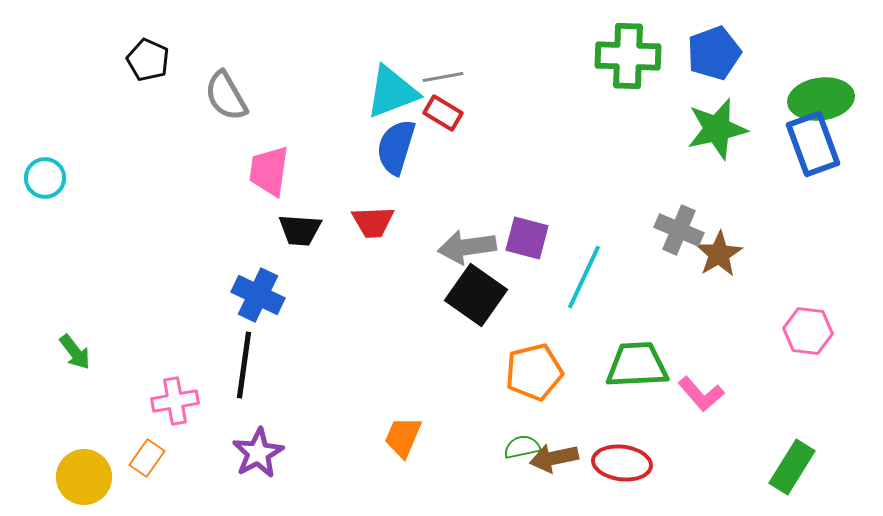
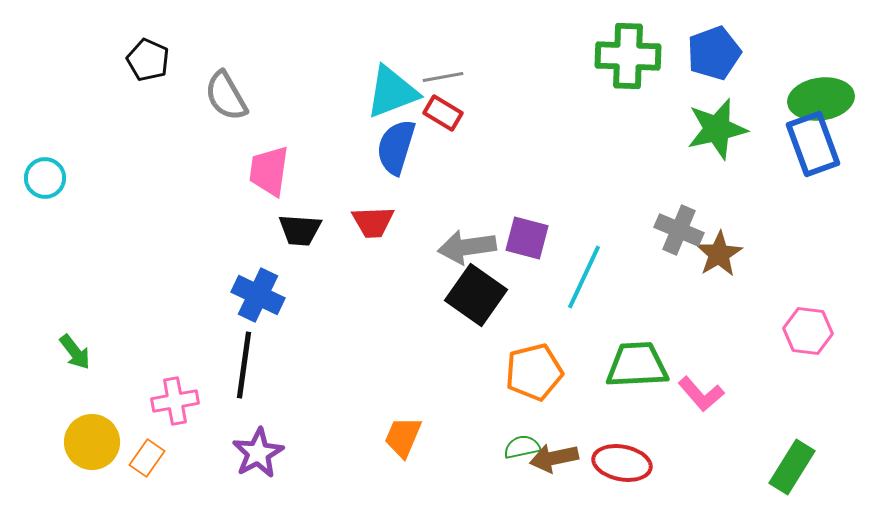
red ellipse: rotated 4 degrees clockwise
yellow circle: moved 8 px right, 35 px up
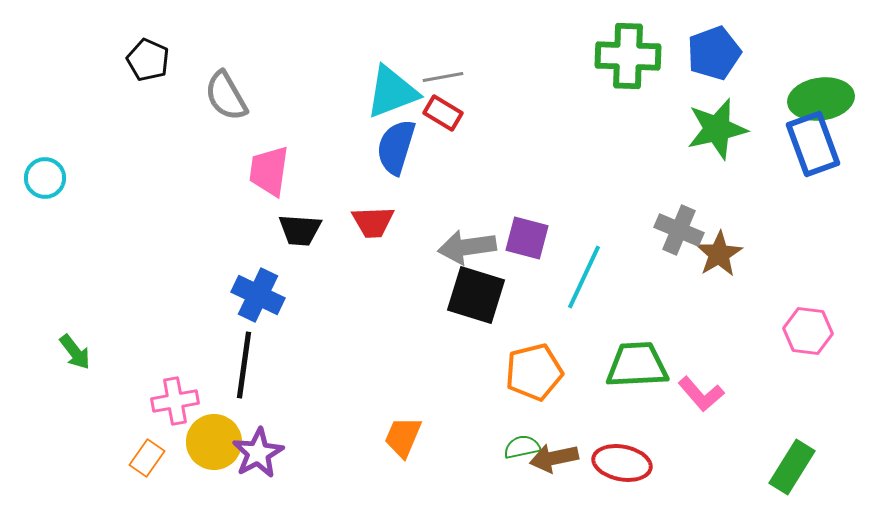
black square: rotated 18 degrees counterclockwise
yellow circle: moved 122 px right
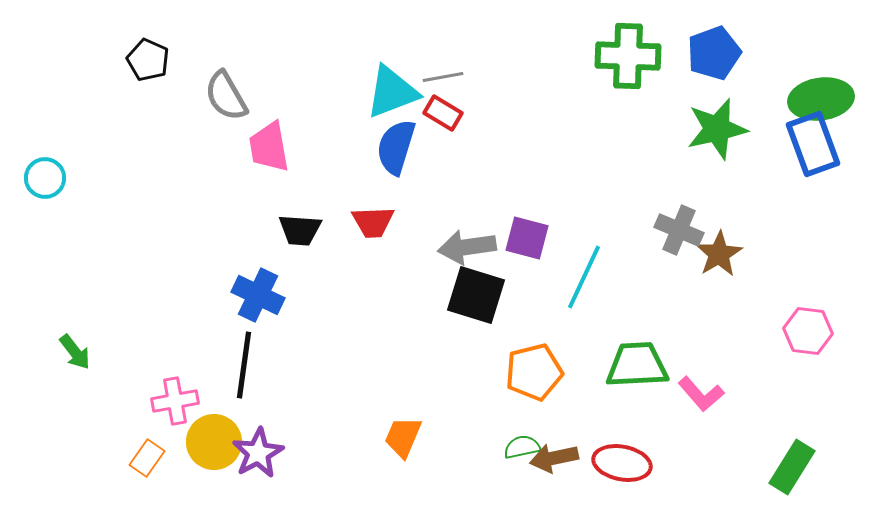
pink trapezoid: moved 24 px up; rotated 18 degrees counterclockwise
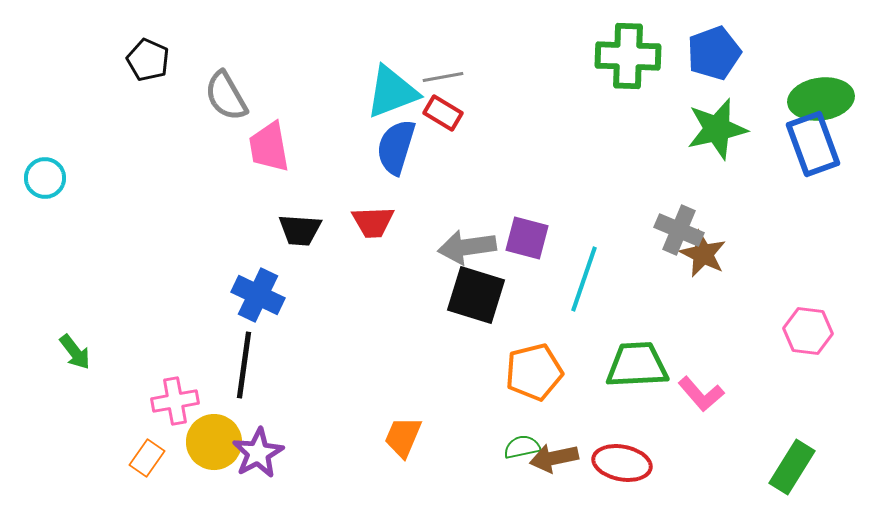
brown star: moved 16 px left; rotated 15 degrees counterclockwise
cyan line: moved 2 px down; rotated 6 degrees counterclockwise
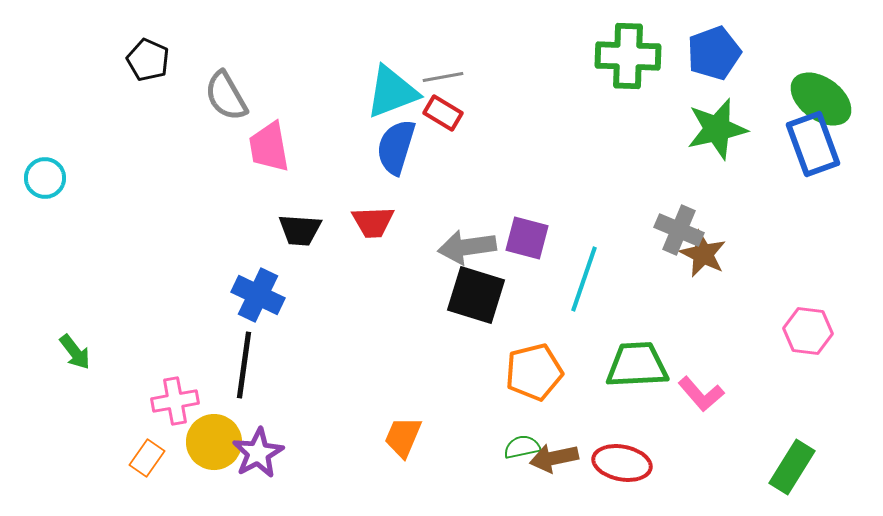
green ellipse: rotated 44 degrees clockwise
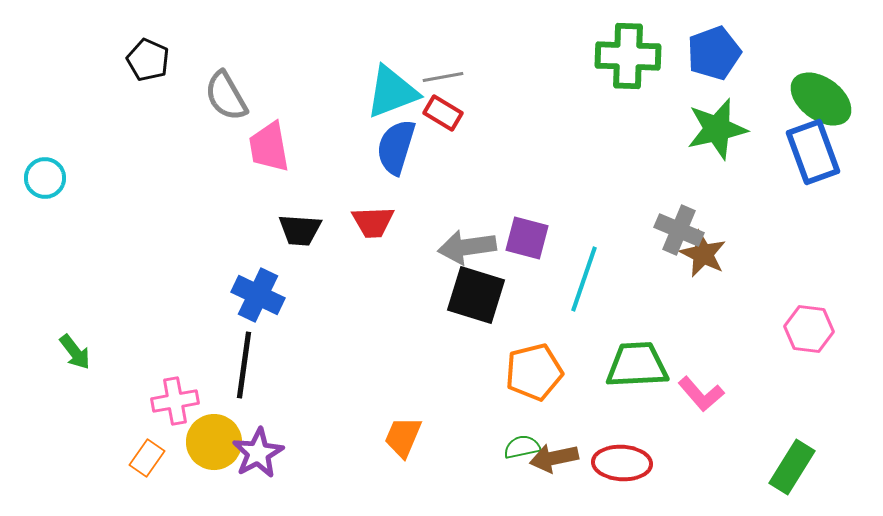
blue rectangle: moved 8 px down
pink hexagon: moved 1 px right, 2 px up
red ellipse: rotated 8 degrees counterclockwise
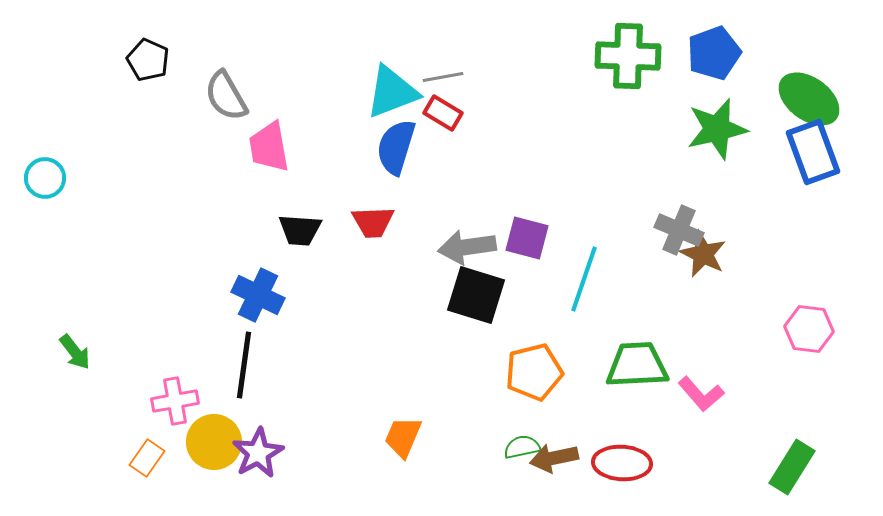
green ellipse: moved 12 px left
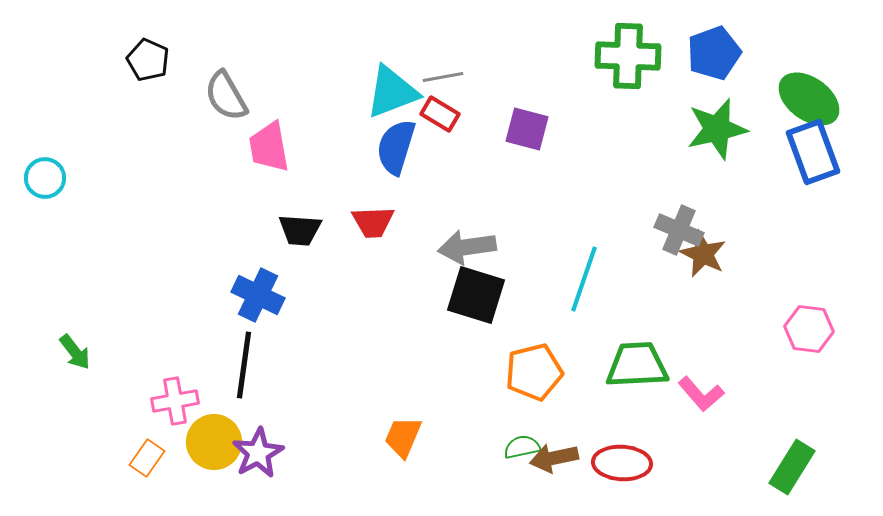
red rectangle: moved 3 px left, 1 px down
purple square: moved 109 px up
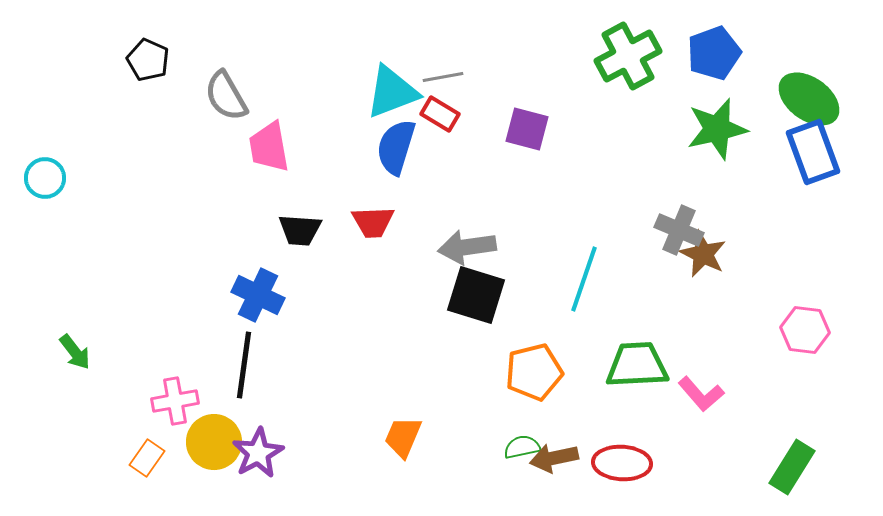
green cross: rotated 30 degrees counterclockwise
pink hexagon: moved 4 px left, 1 px down
